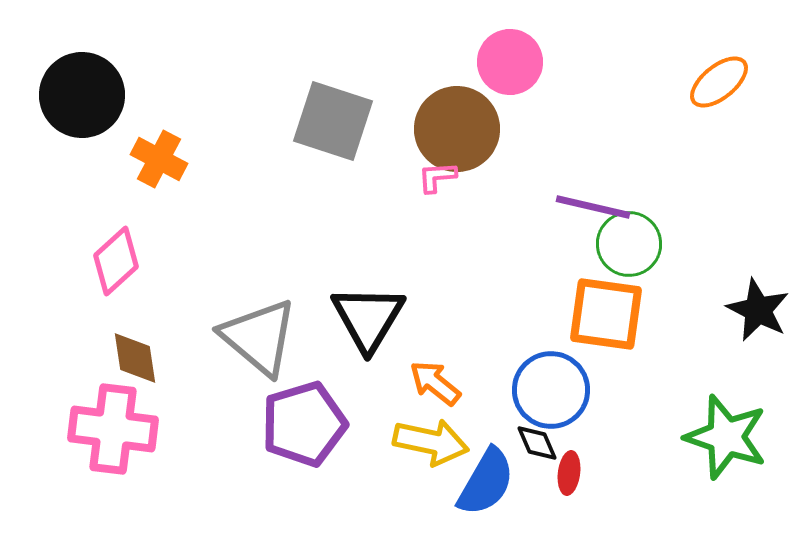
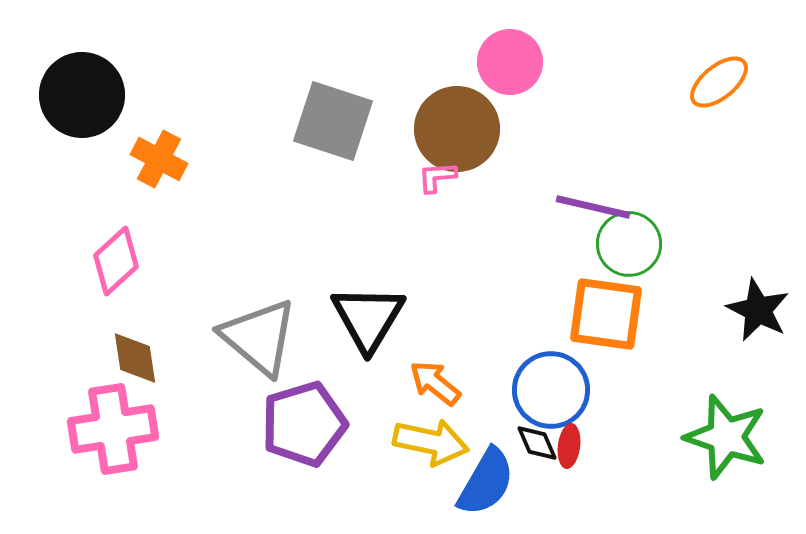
pink cross: rotated 16 degrees counterclockwise
red ellipse: moved 27 px up
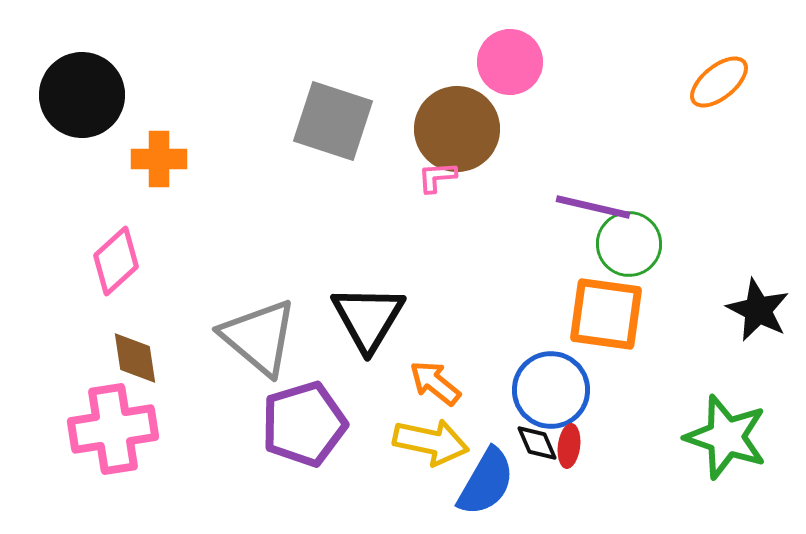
orange cross: rotated 28 degrees counterclockwise
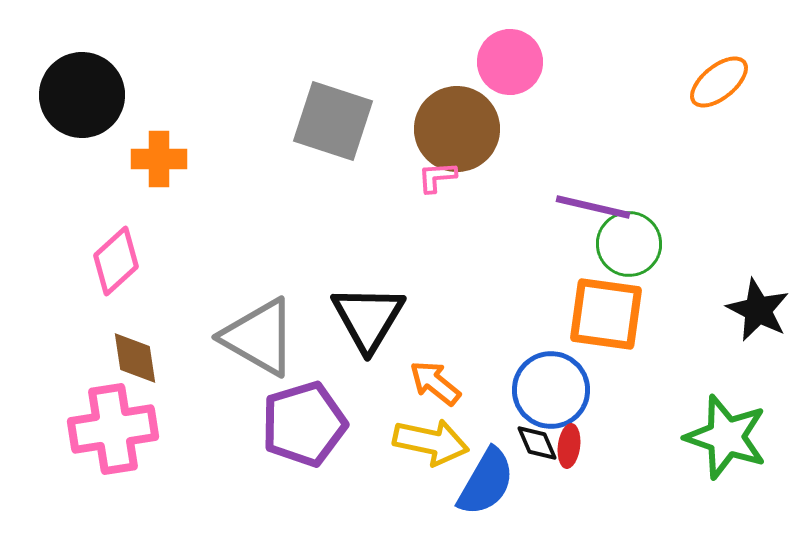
gray triangle: rotated 10 degrees counterclockwise
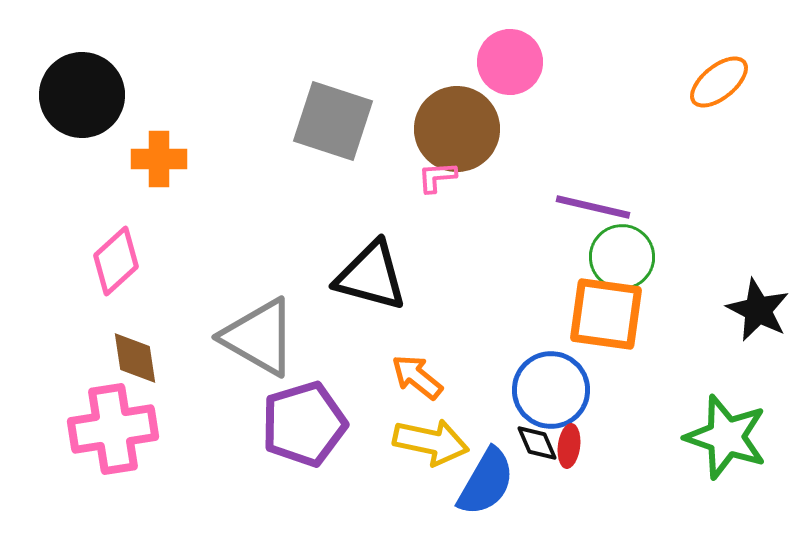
green circle: moved 7 px left, 13 px down
black triangle: moved 3 px right, 42 px up; rotated 46 degrees counterclockwise
orange arrow: moved 18 px left, 6 px up
